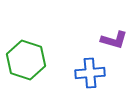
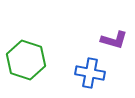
blue cross: rotated 16 degrees clockwise
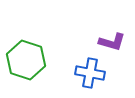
purple L-shape: moved 2 px left, 2 px down
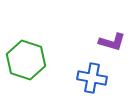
blue cross: moved 2 px right, 5 px down
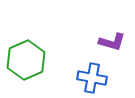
green hexagon: rotated 18 degrees clockwise
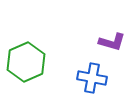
green hexagon: moved 2 px down
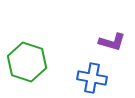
green hexagon: moved 1 px right; rotated 18 degrees counterclockwise
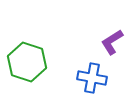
purple L-shape: rotated 132 degrees clockwise
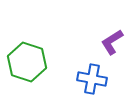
blue cross: moved 1 px down
